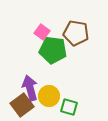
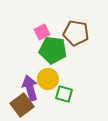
pink square: rotated 28 degrees clockwise
yellow circle: moved 1 px left, 17 px up
green square: moved 5 px left, 13 px up
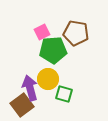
green pentagon: rotated 12 degrees counterclockwise
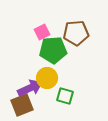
brown pentagon: rotated 15 degrees counterclockwise
yellow circle: moved 1 px left, 1 px up
purple arrow: rotated 80 degrees clockwise
green square: moved 1 px right, 2 px down
brown square: rotated 15 degrees clockwise
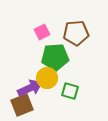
green pentagon: moved 2 px right, 7 px down
green square: moved 5 px right, 5 px up
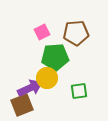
green square: moved 9 px right; rotated 24 degrees counterclockwise
